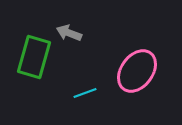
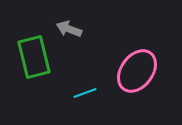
gray arrow: moved 4 px up
green rectangle: rotated 30 degrees counterclockwise
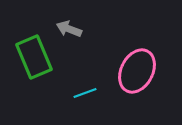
green rectangle: rotated 9 degrees counterclockwise
pink ellipse: rotated 9 degrees counterclockwise
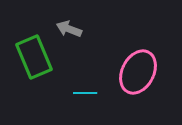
pink ellipse: moved 1 px right, 1 px down
cyan line: rotated 20 degrees clockwise
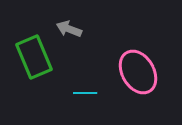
pink ellipse: rotated 57 degrees counterclockwise
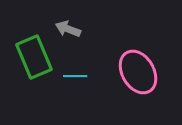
gray arrow: moved 1 px left
cyan line: moved 10 px left, 17 px up
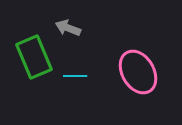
gray arrow: moved 1 px up
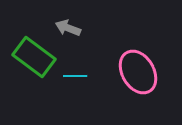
green rectangle: rotated 30 degrees counterclockwise
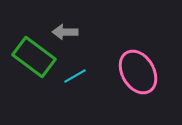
gray arrow: moved 3 px left, 4 px down; rotated 20 degrees counterclockwise
cyan line: rotated 30 degrees counterclockwise
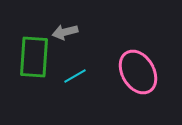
gray arrow: rotated 15 degrees counterclockwise
green rectangle: rotated 57 degrees clockwise
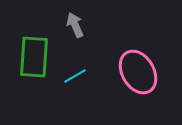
gray arrow: moved 10 px right, 7 px up; rotated 80 degrees clockwise
